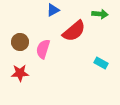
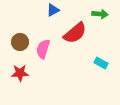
red semicircle: moved 1 px right, 2 px down
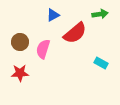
blue triangle: moved 5 px down
green arrow: rotated 14 degrees counterclockwise
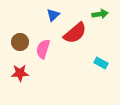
blue triangle: rotated 16 degrees counterclockwise
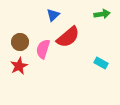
green arrow: moved 2 px right
red semicircle: moved 7 px left, 4 px down
red star: moved 1 px left, 7 px up; rotated 24 degrees counterclockwise
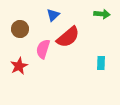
green arrow: rotated 14 degrees clockwise
brown circle: moved 13 px up
cyan rectangle: rotated 64 degrees clockwise
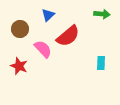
blue triangle: moved 5 px left
red semicircle: moved 1 px up
pink semicircle: rotated 120 degrees clockwise
red star: rotated 24 degrees counterclockwise
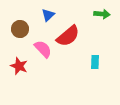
cyan rectangle: moved 6 px left, 1 px up
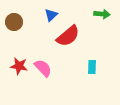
blue triangle: moved 3 px right
brown circle: moved 6 px left, 7 px up
pink semicircle: moved 19 px down
cyan rectangle: moved 3 px left, 5 px down
red star: rotated 12 degrees counterclockwise
